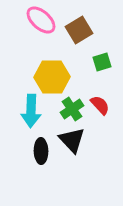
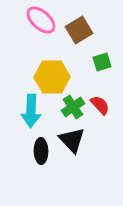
green cross: moved 1 px right, 2 px up
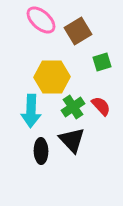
brown square: moved 1 px left, 1 px down
red semicircle: moved 1 px right, 1 px down
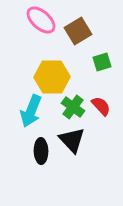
green cross: rotated 20 degrees counterclockwise
cyan arrow: rotated 20 degrees clockwise
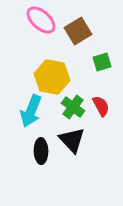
yellow hexagon: rotated 12 degrees clockwise
red semicircle: rotated 15 degrees clockwise
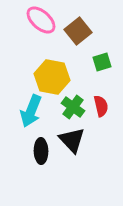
brown square: rotated 8 degrees counterclockwise
red semicircle: rotated 15 degrees clockwise
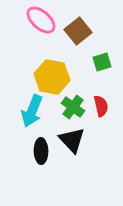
cyan arrow: moved 1 px right
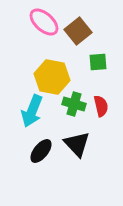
pink ellipse: moved 3 px right, 2 px down
green square: moved 4 px left; rotated 12 degrees clockwise
green cross: moved 1 px right, 3 px up; rotated 20 degrees counterclockwise
black triangle: moved 5 px right, 4 px down
black ellipse: rotated 40 degrees clockwise
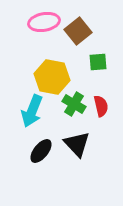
pink ellipse: rotated 52 degrees counterclockwise
green cross: rotated 15 degrees clockwise
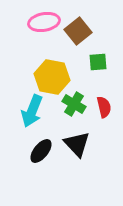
red semicircle: moved 3 px right, 1 px down
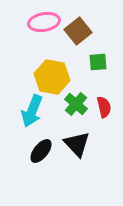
green cross: moved 2 px right; rotated 10 degrees clockwise
